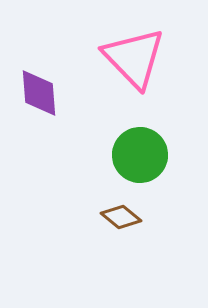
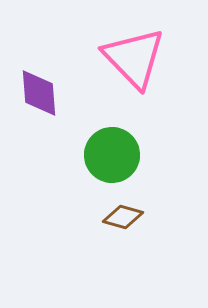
green circle: moved 28 px left
brown diamond: moved 2 px right; rotated 24 degrees counterclockwise
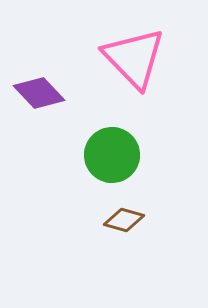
purple diamond: rotated 39 degrees counterclockwise
brown diamond: moved 1 px right, 3 px down
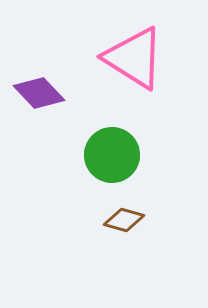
pink triangle: rotated 14 degrees counterclockwise
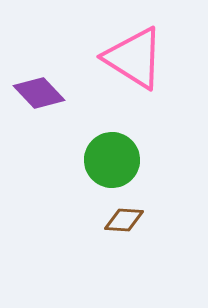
green circle: moved 5 px down
brown diamond: rotated 12 degrees counterclockwise
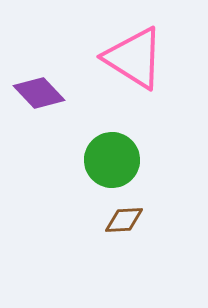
brown diamond: rotated 6 degrees counterclockwise
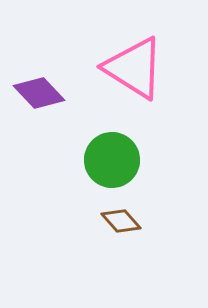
pink triangle: moved 10 px down
brown diamond: moved 3 px left, 1 px down; rotated 51 degrees clockwise
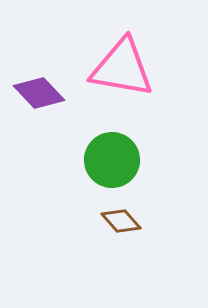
pink triangle: moved 12 px left; rotated 22 degrees counterclockwise
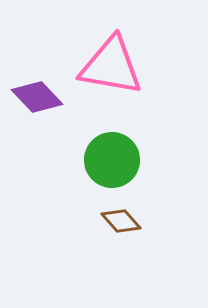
pink triangle: moved 11 px left, 2 px up
purple diamond: moved 2 px left, 4 px down
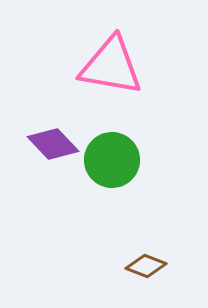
purple diamond: moved 16 px right, 47 px down
brown diamond: moved 25 px right, 45 px down; rotated 27 degrees counterclockwise
